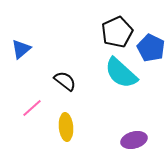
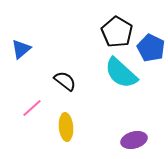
black pentagon: rotated 16 degrees counterclockwise
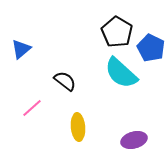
yellow ellipse: moved 12 px right
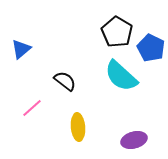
cyan semicircle: moved 3 px down
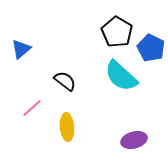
yellow ellipse: moved 11 px left
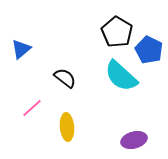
blue pentagon: moved 2 px left, 2 px down
black semicircle: moved 3 px up
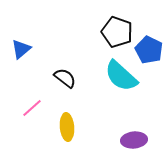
black pentagon: rotated 12 degrees counterclockwise
purple ellipse: rotated 10 degrees clockwise
